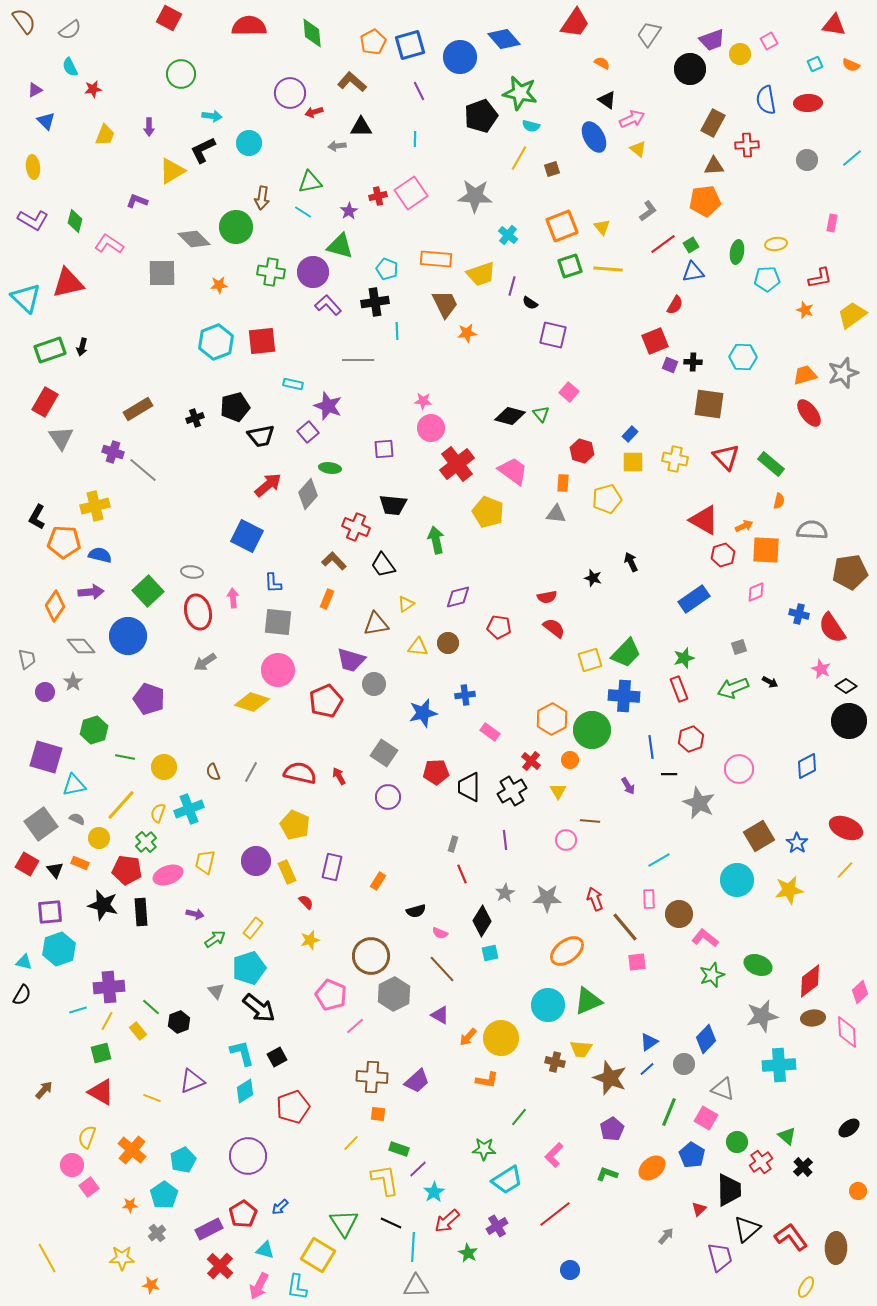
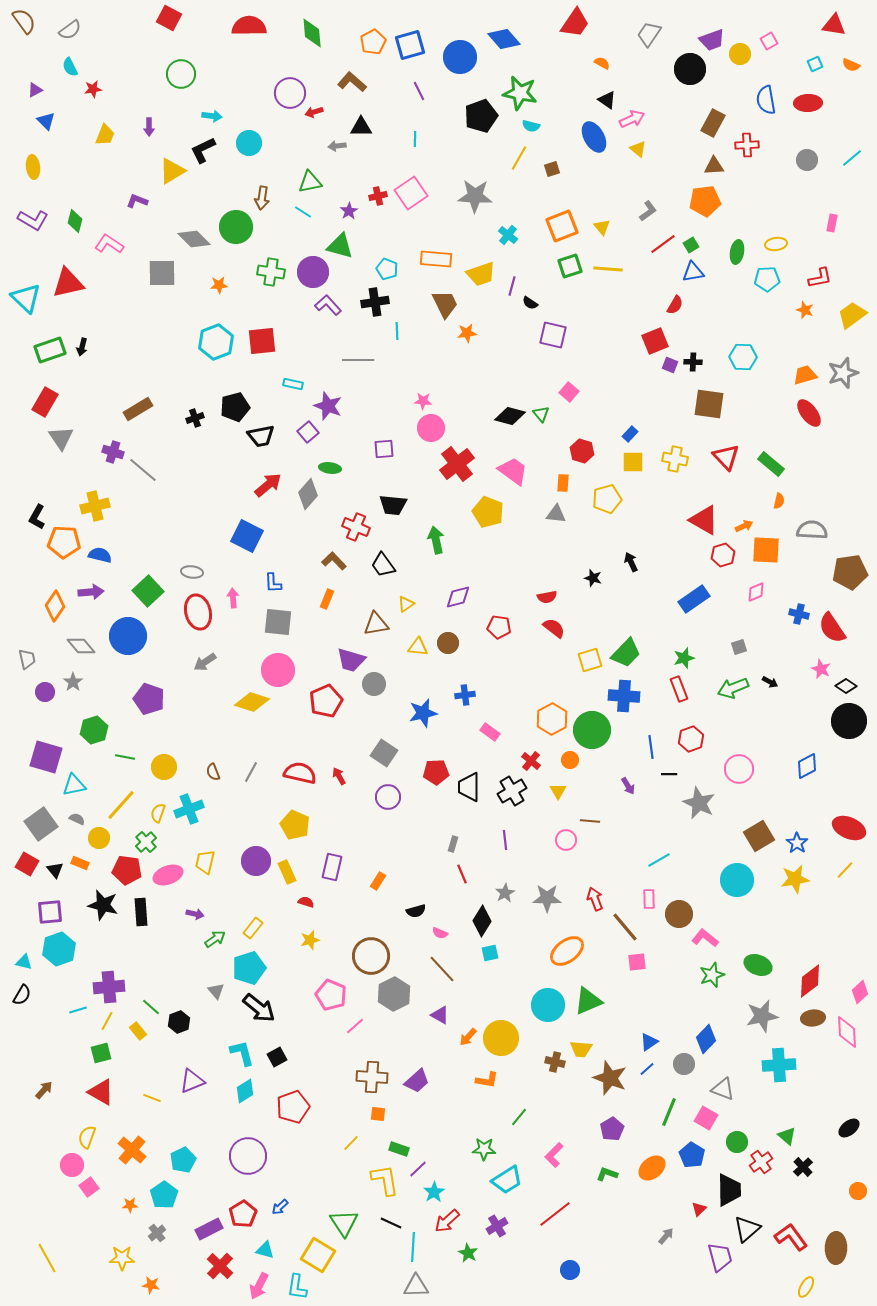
red ellipse at (846, 828): moved 3 px right
yellow star at (789, 890): moved 6 px right, 11 px up
red semicircle at (306, 902): rotated 28 degrees counterclockwise
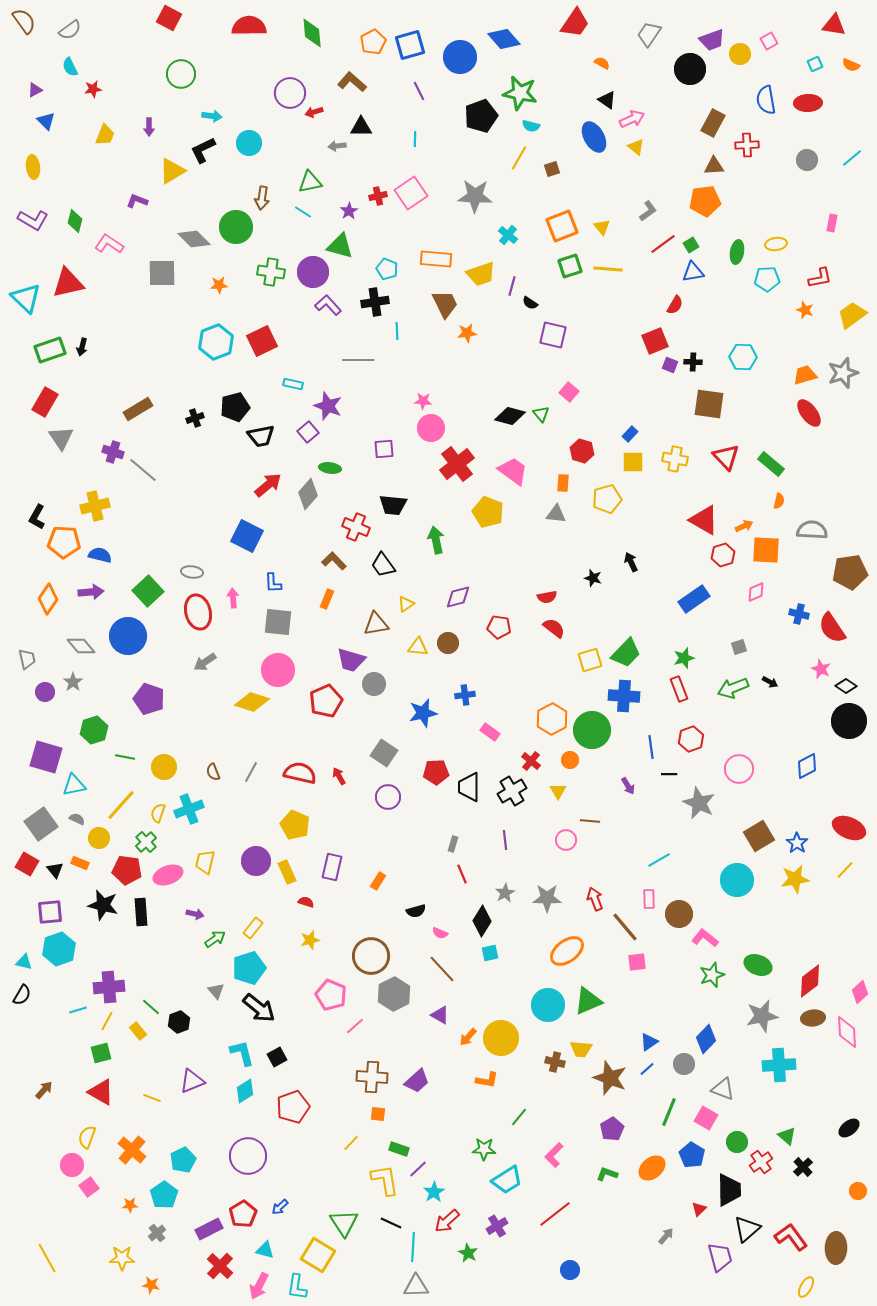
yellow triangle at (638, 149): moved 2 px left, 2 px up
red square at (262, 341): rotated 20 degrees counterclockwise
orange diamond at (55, 606): moved 7 px left, 7 px up
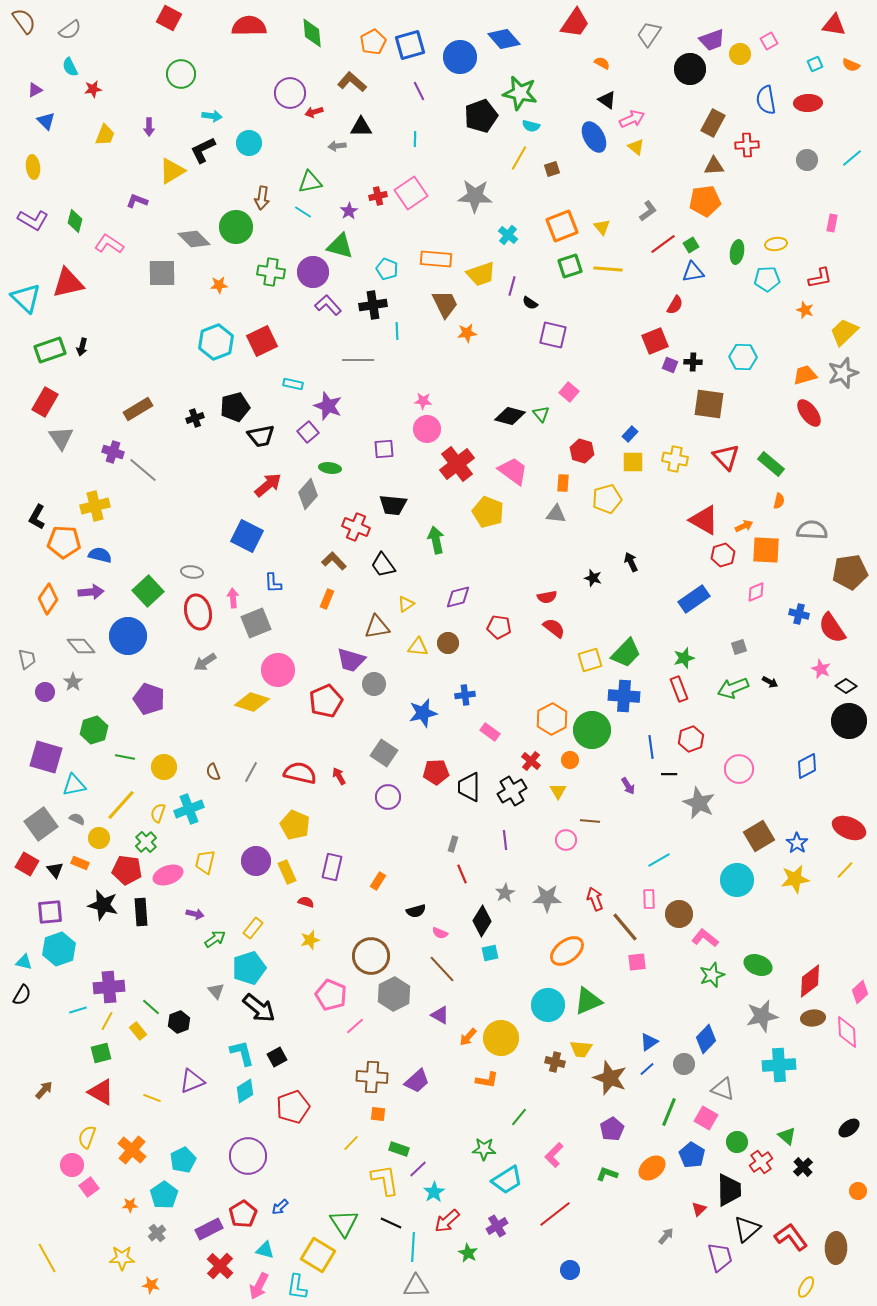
black cross at (375, 302): moved 2 px left, 3 px down
yellow trapezoid at (852, 315): moved 8 px left, 17 px down; rotated 8 degrees counterclockwise
pink circle at (431, 428): moved 4 px left, 1 px down
gray square at (278, 622): moved 22 px left, 1 px down; rotated 28 degrees counterclockwise
brown triangle at (376, 624): moved 1 px right, 3 px down
